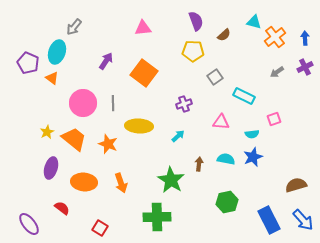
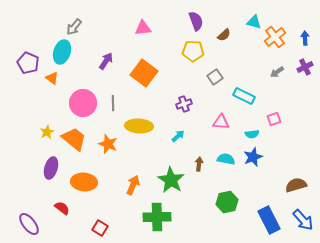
cyan ellipse at (57, 52): moved 5 px right
orange arrow at (121, 183): moved 12 px right, 2 px down; rotated 138 degrees counterclockwise
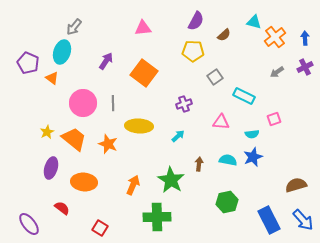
purple semicircle at (196, 21): rotated 48 degrees clockwise
cyan semicircle at (226, 159): moved 2 px right, 1 px down
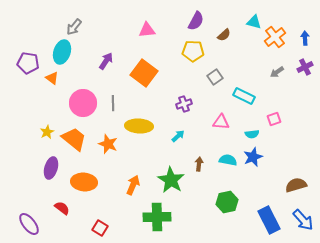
pink triangle at (143, 28): moved 4 px right, 2 px down
purple pentagon at (28, 63): rotated 15 degrees counterclockwise
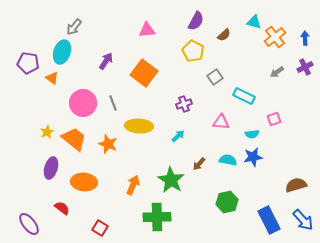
yellow pentagon at (193, 51): rotated 25 degrees clockwise
gray line at (113, 103): rotated 21 degrees counterclockwise
blue star at (253, 157): rotated 12 degrees clockwise
brown arrow at (199, 164): rotated 144 degrees counterclockwise
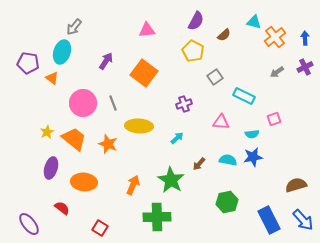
cyan arrow at (178, 136): moved 1 px left, 2 px down
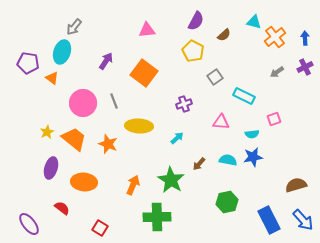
gray line at (113, 103): moved 1 px right, 2 px up
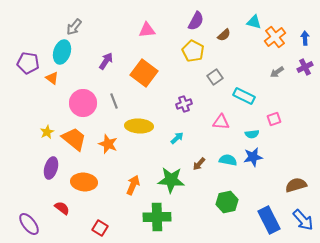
green star at (171, 180): rotated 28 degrees counterclockwise
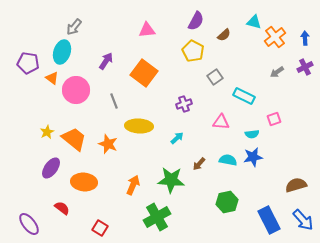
pink circle at (83, 103): moved 7 px left, 13 px up
purple ellipse at (51, 168): rotated 20 degrees clockwise
green cross at (157, 217): rotated 28 degrees counterclockwise
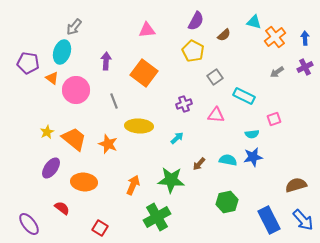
purple arrow at (106, 61): rotated 30 degrees counterclockwise
pink triangle at (221, 122): moved 5 px left, 7 px up
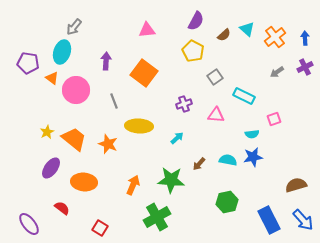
cyan triangle at (254, 22): moved 7 px left, 7 px down; rotated 28 degrees clockwise
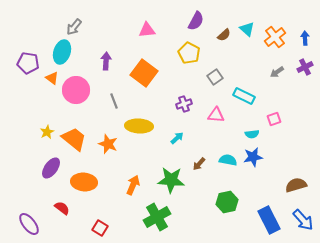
yellow pentagon at (193, 51): moved 4 px left, 2 px down
